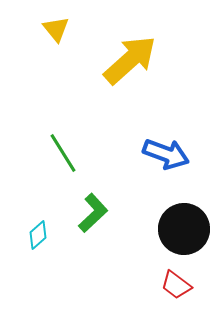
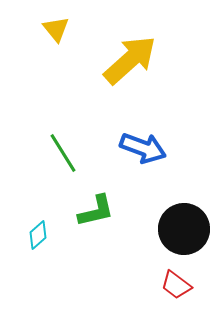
blue arrow: moved 23 px left, 6 px up
green L-shape: moved 3 px right, 2 px up; rotated 30 degrees clockwise
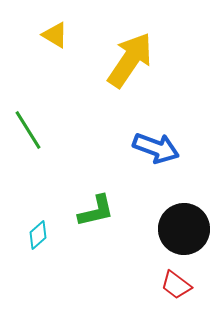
yellow triangle: moved 1 px left, 6 px down; rotated 20 degrees counterclockwise
yellow arrow: rotated 14 degrees counterclockwise
blue arrow: moved 13 px right
green line: moved 35 px left, 23 px up
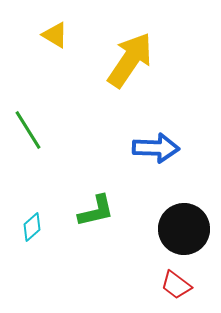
blue arrow: rotated 18 degrees counterclockwise
cyan diamond: moved 6 px left, 8 px up
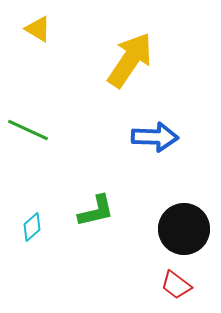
yellow triangle: moved 17 px left, 6 px up
green line: rotated 33 degrees counterclockwise
blue arrow: moved 1 px left, 11 px up
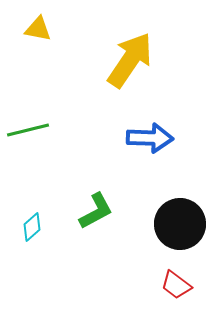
yellow triangle: rotated 20 degrees counterclockwise
green line: rotated 39 degrees counterclockwise
blue arrow: moved 5 px left, 1 px down
green L-shape: rotated 15 degrees counterclockwise
black circle: moved 4 px left, 5 px up
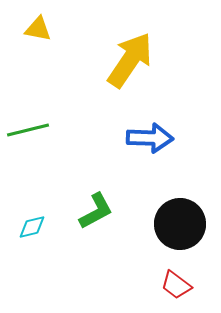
cyan diamond: rotated 28 degrees clockwise
